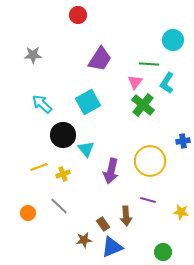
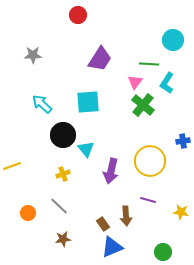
cyan square: rotated 25 degrees clockwise
yellow line: moved 27 px left, 1 px up
brown star: moved 21 px left, 1 px up
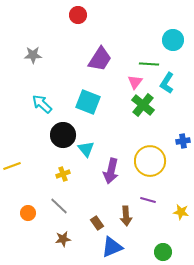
cyan square: rotated 25 degrees clockwise
brown rectangle: moved 6 px left, 1 px up
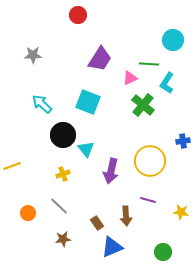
pink triangle: moved 5 px left, 4 px up; rotated 28 degrees clockwise
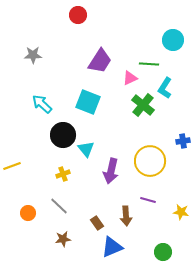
purple trapezoid: moved 2 px down
cyan L-shape: moved 2 px left, 5 px down
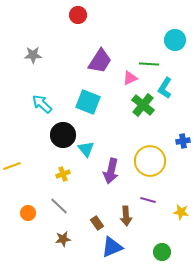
cyan circle: moved 2 px right
green circle: moved 1 px left
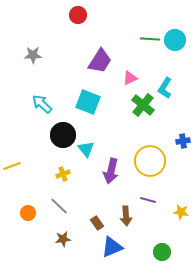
green line: moved 1 px right, 25 px up
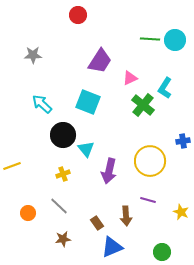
purple arrow: moved 2 px left
yellow star: rotated 14 degrees clockwise
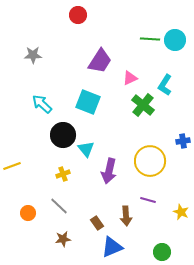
cyan L-shape: moved 3 px up
